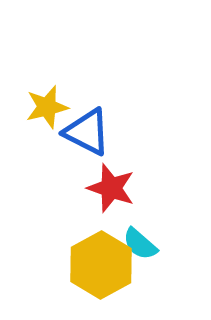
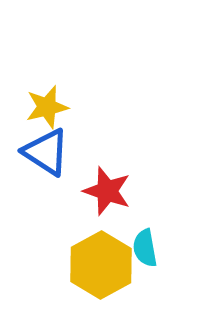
blue triangle: moved 41 px left, 20 px down; rotated 6 degrees clockwise
red star: moved 4 px left, 3 px down
cyan semicircle: moved 5 px right, 4 px down; rotated 39 degrees clockwise
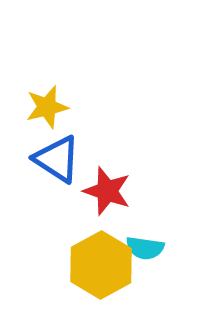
blue triangle: moved 11 px right, 7 px down
cyan semicircle: rotated 72 degrees counterclockwise
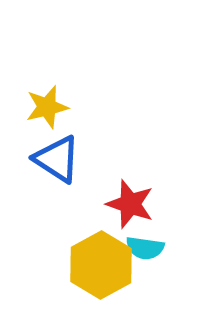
red star: moved 23 px right, 13 px down
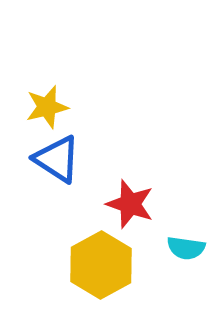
cyan semicircle: moved 41 px right
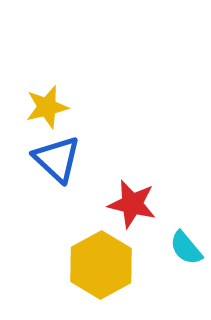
blue triangle: rotated 10 degrees clockwise
red star: moved 2 px right; rotated 6 degrees counterclockwise
cyan semicircle: rotated 42 degrees clockwise
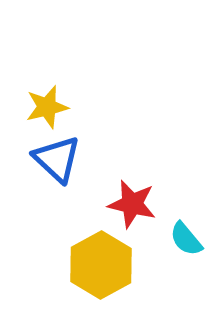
cyan semicircle: moved 9 px up
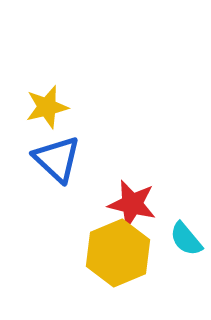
yellow hexagon: moved 17 px right, 12 px up; rotated 6 degrees clockwise
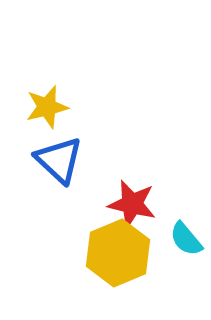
blue triangle: moved 2 px right, 1 px down
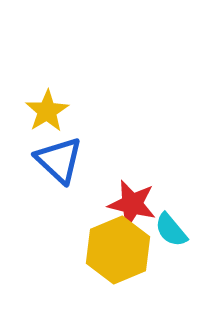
yellow star: moved 4 px down; rotated 18 degrees counterclockwise
cyan semicircle: moved 15 px left, 9 px up
yellow hexagon: moved 3 px up
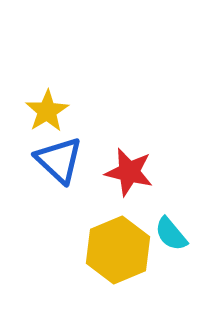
red star: moved 3 px left, 32 px up
cyan semicircle: moved 4 px down
